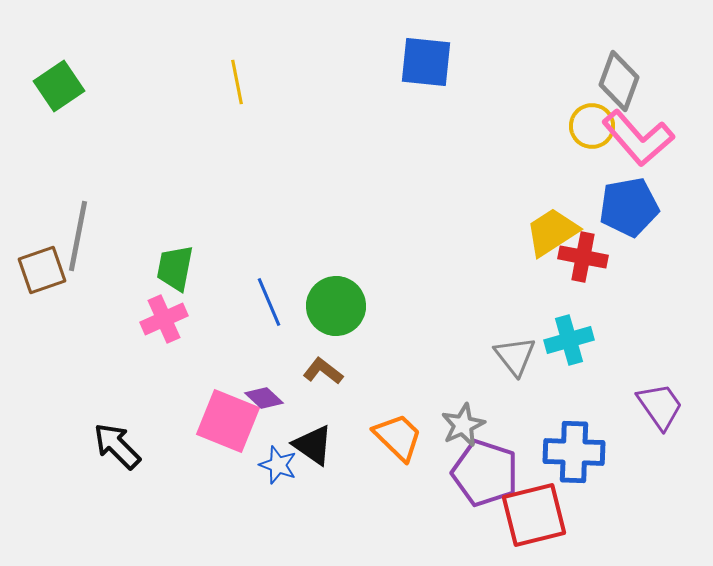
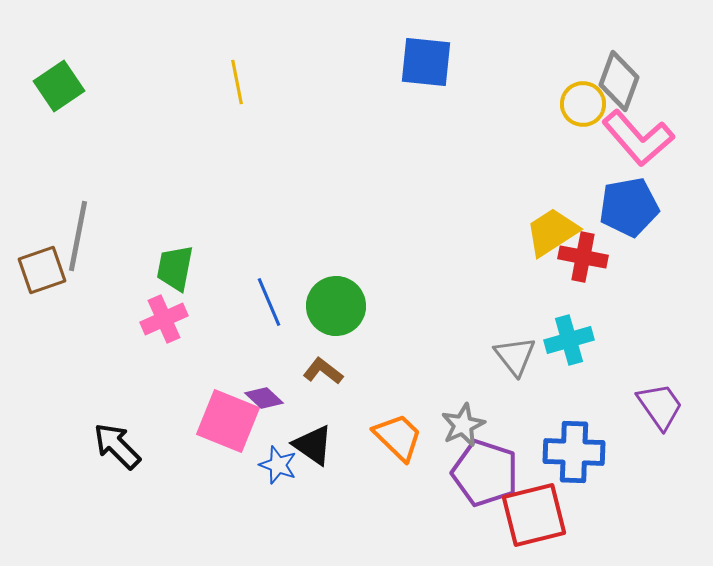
yellow circle: moved 9 px left, 22 px up
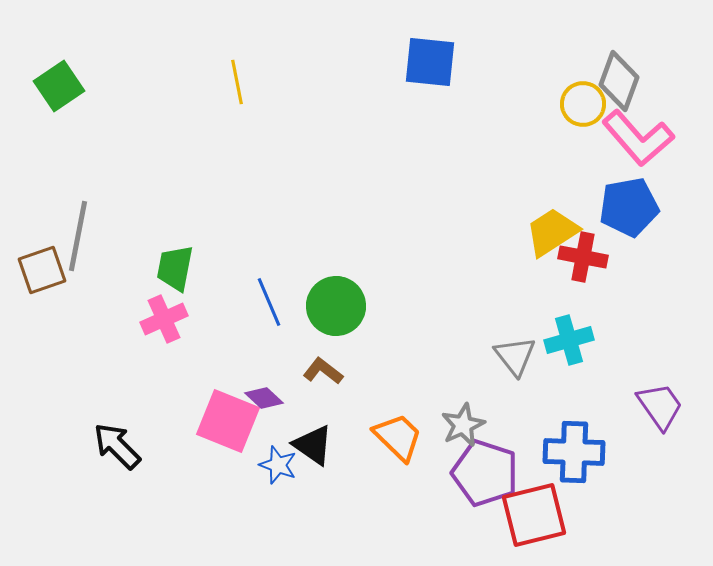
blue square: moved 4 px right
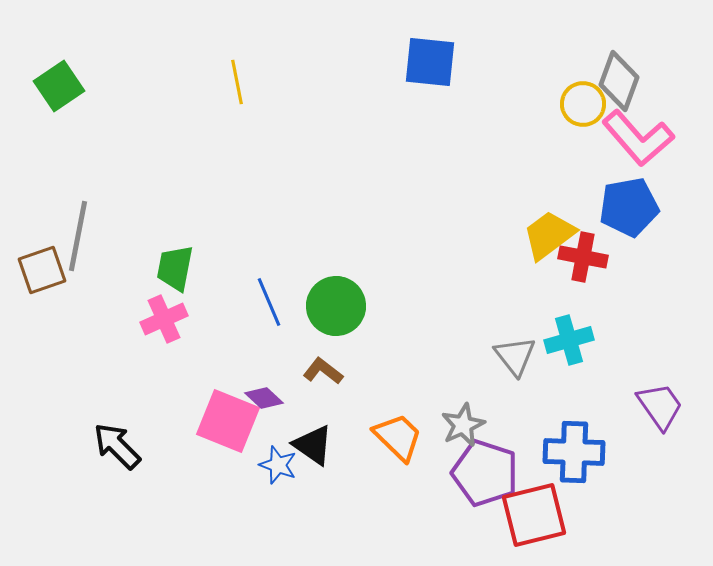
yellow trapezoid: moved 3 px left, 3 px down; rotated 4 degrees counterclockwise
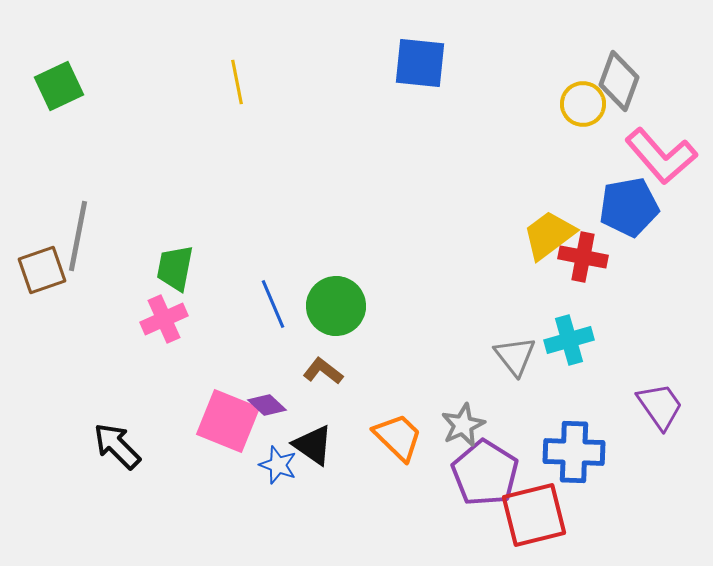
blue square: moved 10 px left, 1 px down
green square: rotated 9 degrees clockwise
pink L-shape: moved 23 px right, 18 px down
blue line: moved 4 px right, 2 px down
purple diamond: moved 3 px right, 7 px down
purple pentagon: rotated 14 degrees clockwise
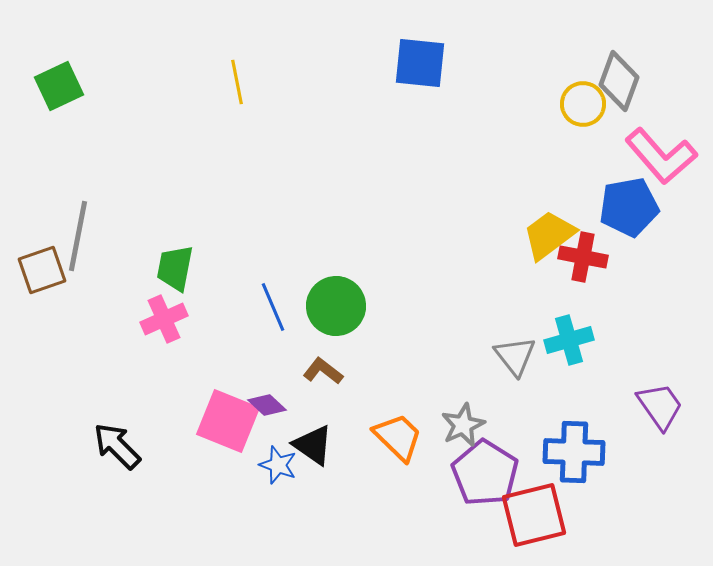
blue line: moved 3 px down
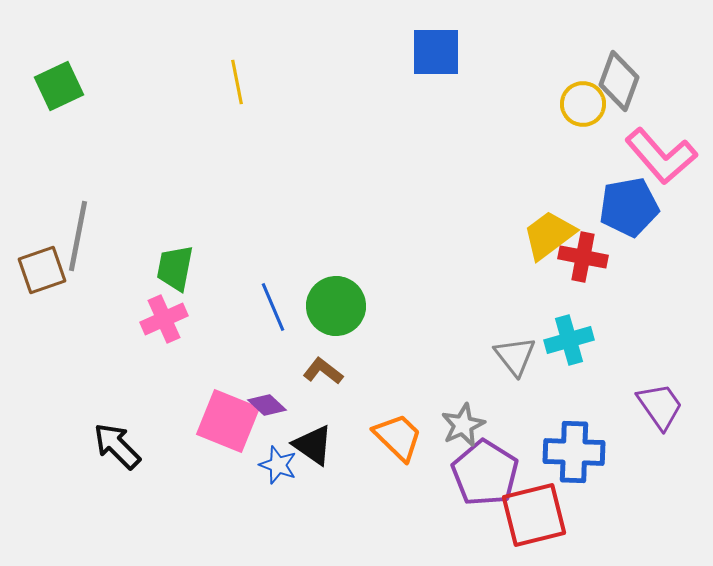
blue square: moved 16 px right, 11 px up; rotated 6 degrees counterclockwise
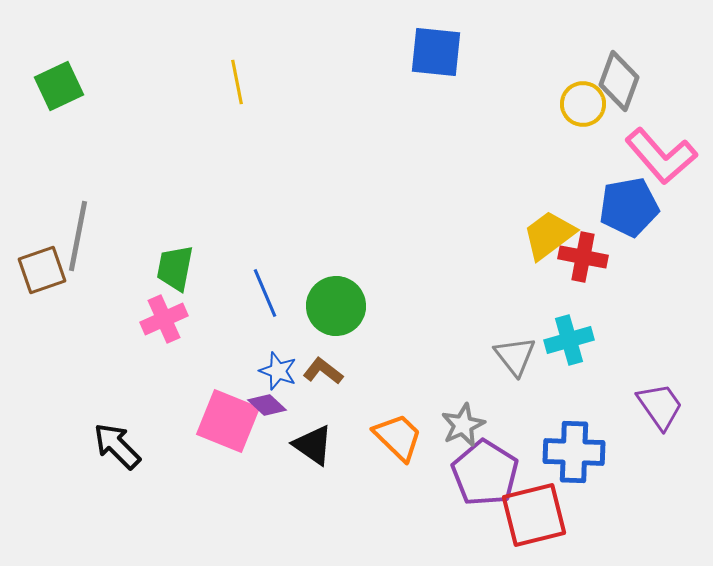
blue square: rotated 6 degrees clockwise
blue line: moved 8 px left, 14 px up
blue star: moved 94 px up
